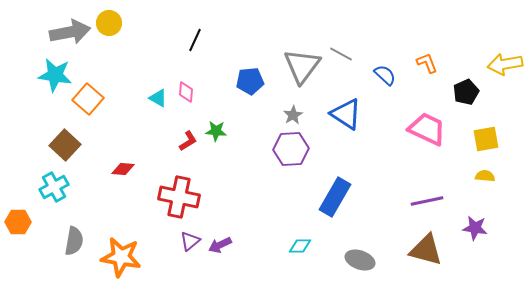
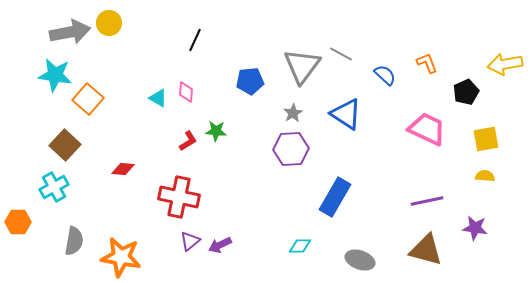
gray star: moved 2 px up
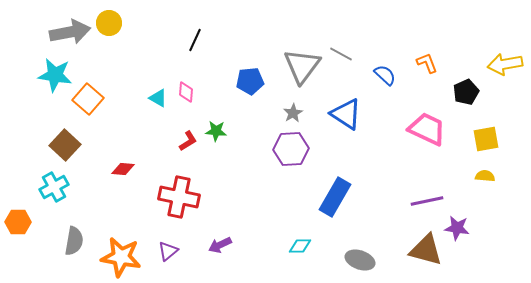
purple star: moved 18 px left
purple triangle: moved 22 px left, 10 px down
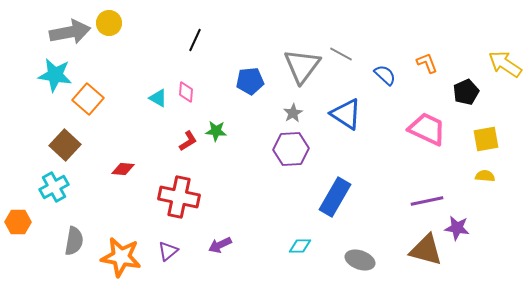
yellow arrow: rotated 44 degrees clockwise
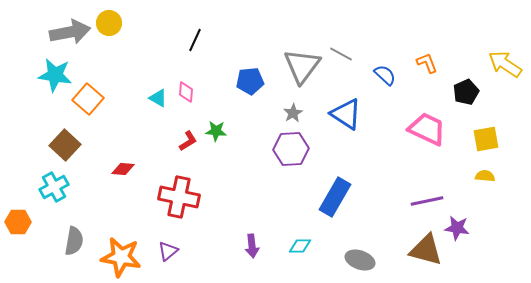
purple arrow: moved 32 px right, 1 px down; rotated 70 degrees counterclockwise
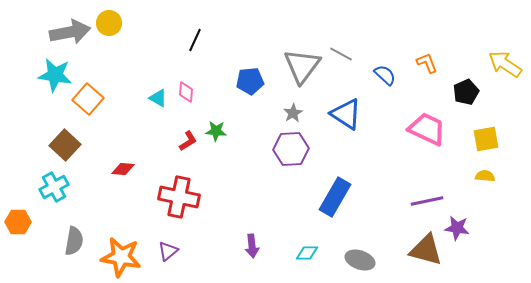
cyan diamond: moved 7 px right, 7 px down
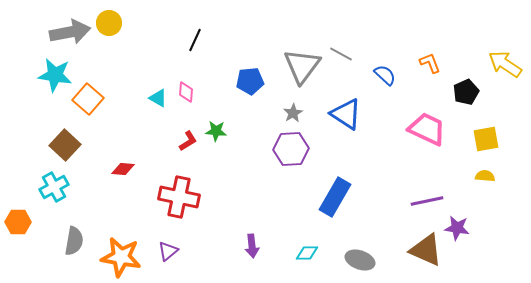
orange L-shape: moved 3 px right
brown triangle: rotated 9 degrees clockwise
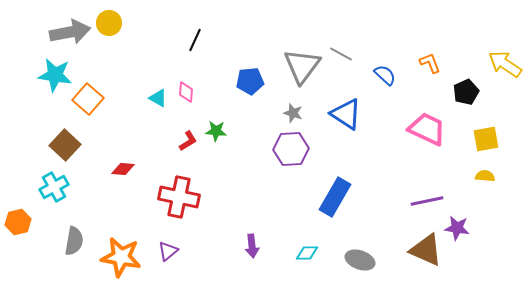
gray star: rotated 24 degrees counterclockwise
orange hexagon: rotated 15 degrees counterclockwise
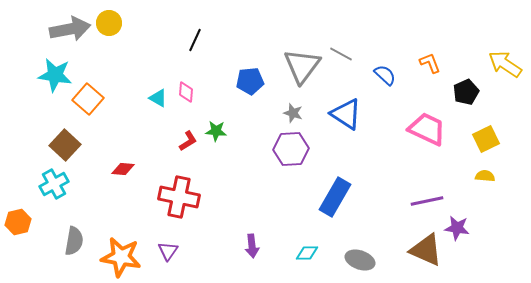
gray arrow: moved 3 px up
yellow square: rotated 16 degrees counterclockwise
cyan cross: moved 3 px up
purple triangle: rotated 15 degrees counterclockwise
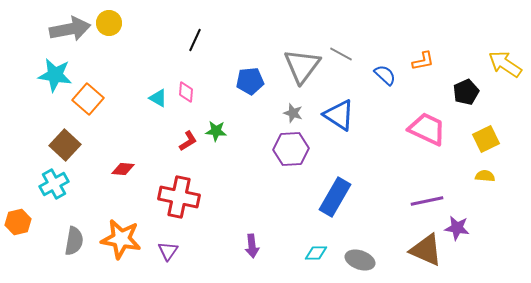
orange L-shape: moved 7 px left, 2 px up; rotated 100 degrees clockwise
blue triangle: moved 7 px left, 1 px down
cyan diamond: moved 9 px right
orange star: moved 18 px up
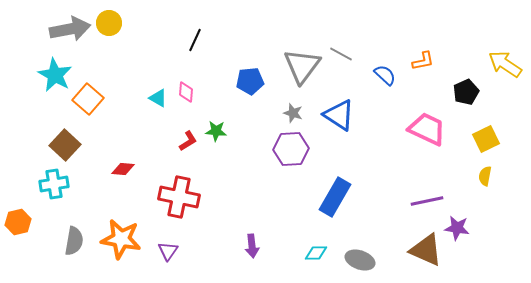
cyan star: rotated 20 degrees clockwise
yellow semicircle: rotated 84 degrees counterclockwise
cyan cross: rotated 20 degrees clockwise
